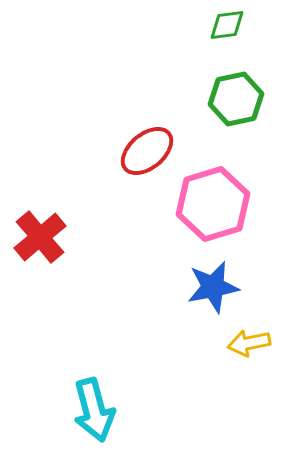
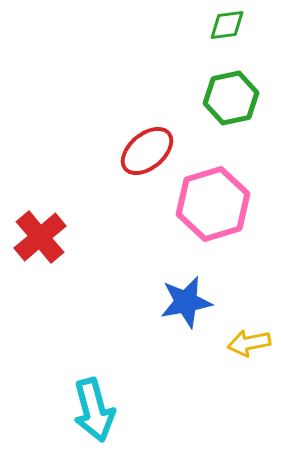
green hexagon: moved 5 px left, 1 px up
blue star: moved 27 px left, 15 px down
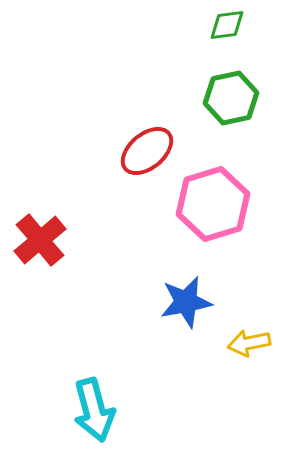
red cross: moved 3 px down
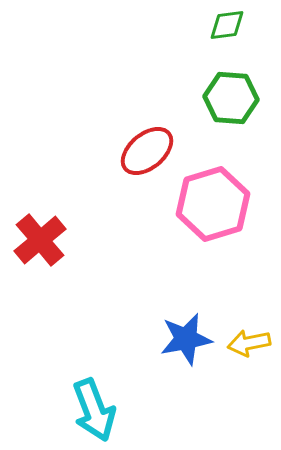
green hexagon: rotated 16 degrees clockwise
blue star: moved 37 px down
cyan arrow: rotated 6 degrees counterclockwise
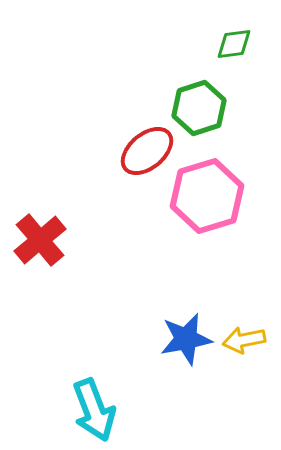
green diamond: moved 7 px right, 19 px down
green hexagon: moved 32 px left, 10 px down; rotated 22 degrees counterclockwise
pink hexagon: moved 6 px left, 8 px up
yellow arrow: moved 5 px left, 3 px up
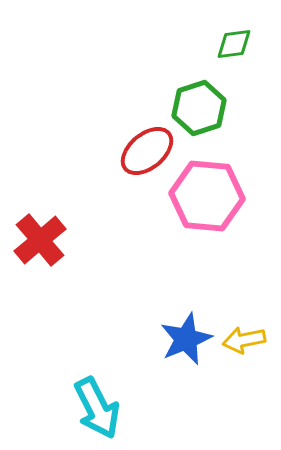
pink hexagon: rotated 22 degrees clockwise
blue star: rotated 12 degrees counterclockwise
cyan arrow: moved 3 px right, 2 px up; rotated 6 degrees counterclockwise
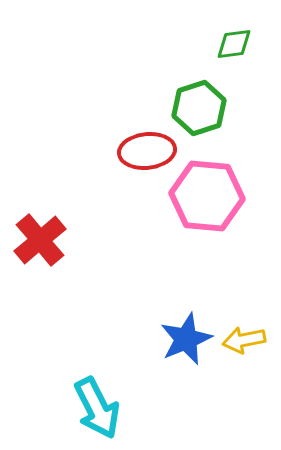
red ellipse: rotated 34 degrees clockwise
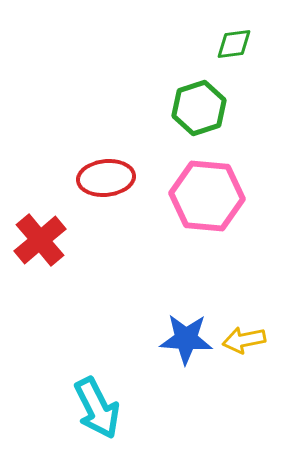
red ellipse: moved 41 px left, 27 px down
blue star: rotated 26 degrees clockwise
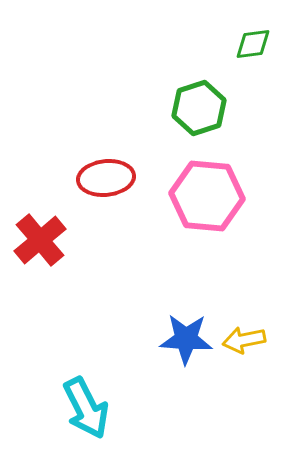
green diamond: moved 19 px right
cyan arrow: moved 11 px left
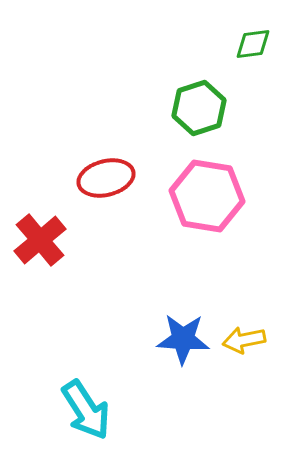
red ellipse: rotated 8 degrees counterclockwise
pink hexagon: rotated 4 degrees clockwise
blue star: moved 3 px left
cyan arrow: moved 2 px down; rotated 6 degrees counterclockwise
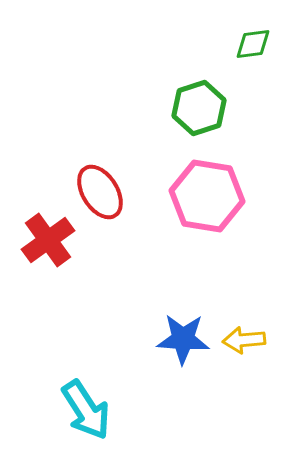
red ellipse: moved 6 px left, 14 px down; rotated 72 degrees clockwise
red cross: moved 8 px right; rotated 4 degrees clockwise
yellow arrow: rotated 6 degrees clockwise
